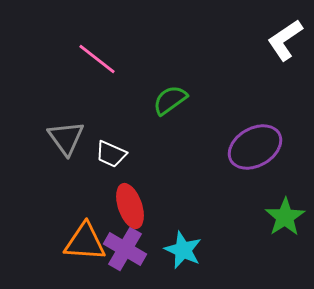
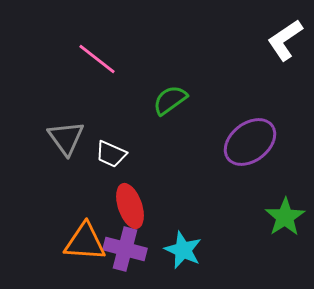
purple ellipse: moved 5 px left, 5 px up; rotated 8 degrees counterclockwise
purple cross: rotated 15 degrees counterclockwise
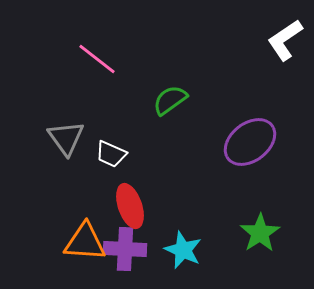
green star: moved 25 px left, 16 px down
purple cross: rotated 12 degrees counterclockwise
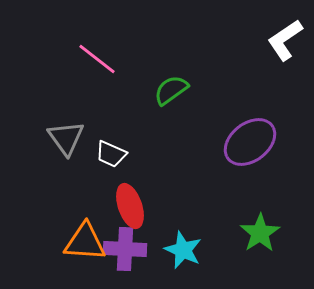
green semicircle: moved 1 px right, 10 px up
